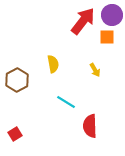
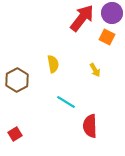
purple circle: moved 2 px up
red arrow: moved 1 px left, 3 px up
orange square: rotated 28 degrees clockwise
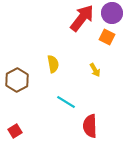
red square: moved 3 px up
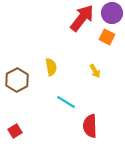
yellow semicircle: moved 2 px left, 3 px down
yellow arrow: moved 1 px down
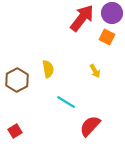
yellow semicircle: moved 3 px left, 2 px down
red semicircle: rotated 45 degrees clockwise
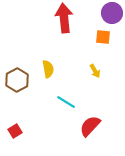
red arrow: moved 18 px left; rotated 44 degrees counterclockwise
orange square: moved 4 px left; rotated 21 degrees counterclockwise
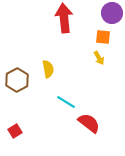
yellow arrow: moved 4 px right, 13 px up
red semicircle: moved 1 px left, 3 px up; rotated 85 degrees clockwise
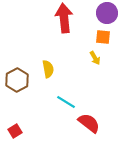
purple circle: moved 5 px left
yellow arrow: moved 4 px left
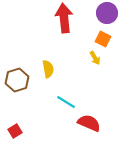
orange square: moved 2 px down; rotated 21 degrees clockwise
brown hexagon: rotated 10 degrees clockwise
red semicircle: rotated 15 degrees counterclockwise
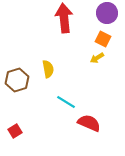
yellow arrow: moved 2 px right; rotated 88 degrees clockwise
